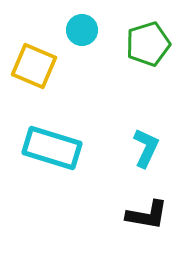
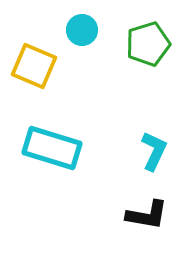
cyan L-shape: moved 8 px right, 3 px down
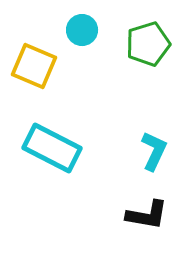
cyan rectangle: rotated 10 degrees clockwise
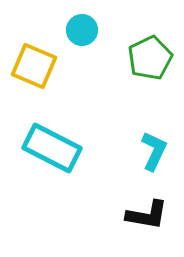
green pentagon: moved 2 px right, 14 px down; rotated 9 degrees counterclockwise
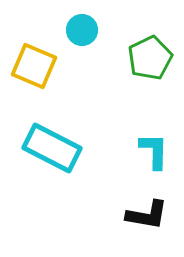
cyan L-shape: rotated 24 degrees counterclockwise
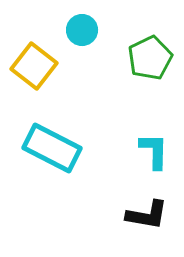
yellow square: rotated 15 degrees clockwise
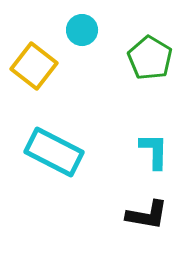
green pentagon: rotated 15 degrees counterclockwise
cyan rectangle: moved 2 px right, 4 px down
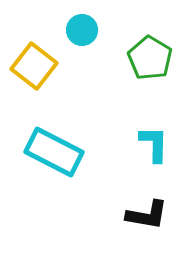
cyan L-shape: moved 7 px up
